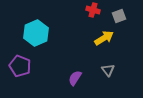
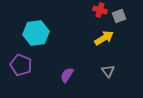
red cross: moved 7 px right
cyan hexagon: rotated 15 degrees clockwise
purple pentagon: moved 1 px right, 1 px up
gray triangle: moved 1 px down
purple semicircle: moved 8 px left, 3 px up
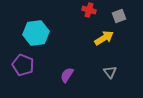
red cross: moved 11 px left
purple pentagon: moved 2 px right
gray triangle: moved 2 px right, 1 px down
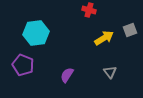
gray square: moved 11 px right, 14 px down
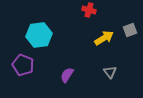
cyan hexagon: moved 3 px right, 2 px down
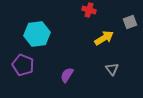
gray square: moved 8 px up
cyan hexagon: moved 2 px left, 1 px up
gray triangle: moved 2 px right, 3 px up
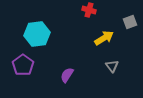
purple pentagon: rotated 15 degrees clockwise
gray triangle: moved 3 px up
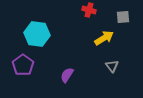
gray square: moved 7 px left, 5 px up; rotated 16 degrees clockwise
cyan hexagon: rotated 15 degrees clockwise
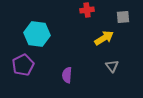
red cross: moved 2 px left; rotated 24 degrees counterclockwise
purple pentagon: rotated 10 degrees clockwise
purple semicircle: rotated 28 degrees counterclockwise
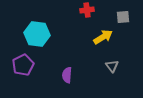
yellow arrow: moved 1 px left, 1 px up
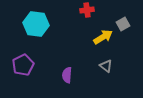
gray square: moved 7 px down; rotated 24 degrees counterclockwise
cyan hexagon: moved 1 px left, 10 px up
gray triangle: moved 6 px left; rotated 16 degrees counterclockwise
